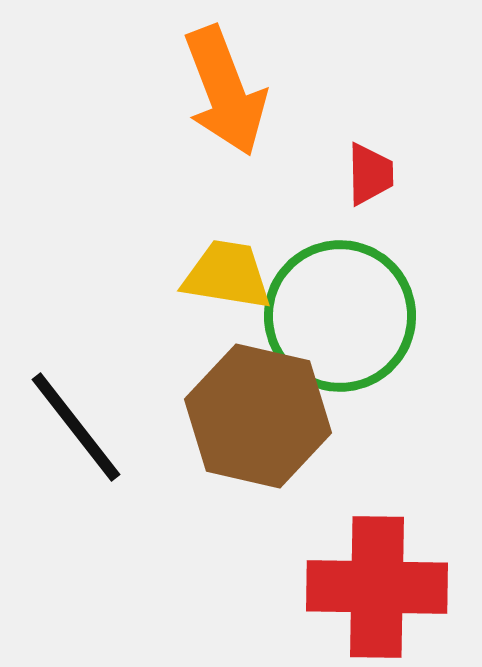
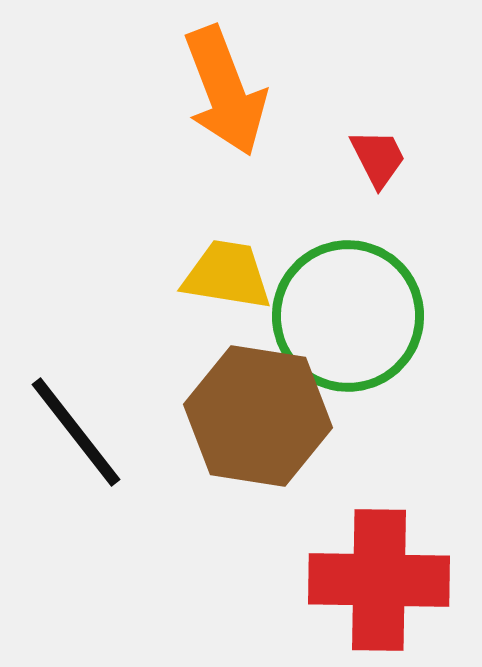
red trapezoid: moved 8 px right, 16 px up; rotated 26 degrees counterclockwise
green circle: moved 8 px right
brown hexagon: rotated 4 degrees counterclockwise
black line: moved 5 px down
red cross: moved 2 px right, 7 px up
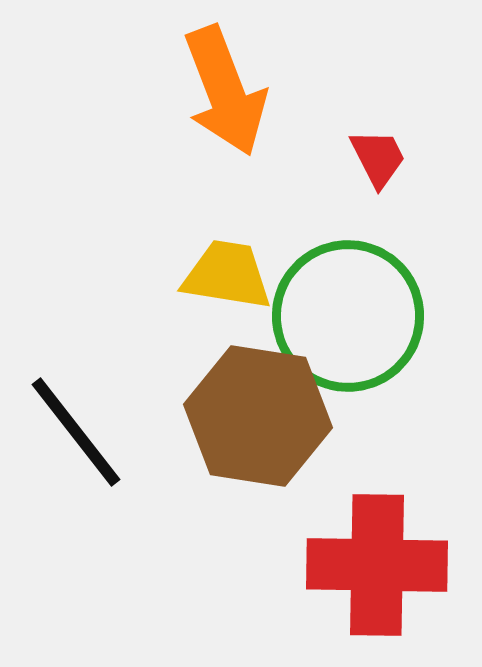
red cross: moved 2 px left, 15 px up
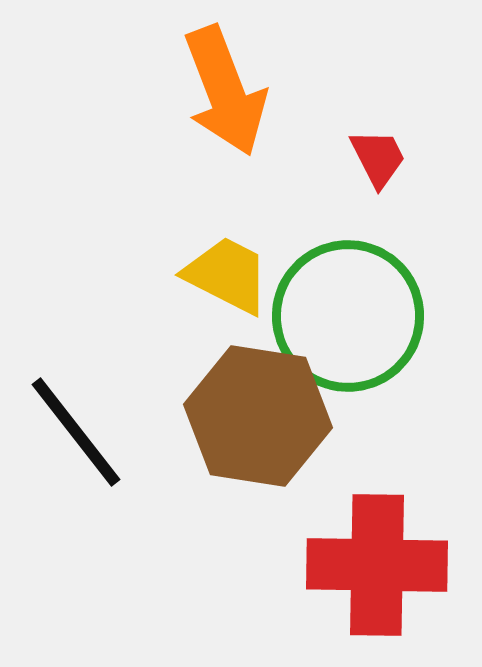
yellow trapezoid: rotated 18 degrees clockwise
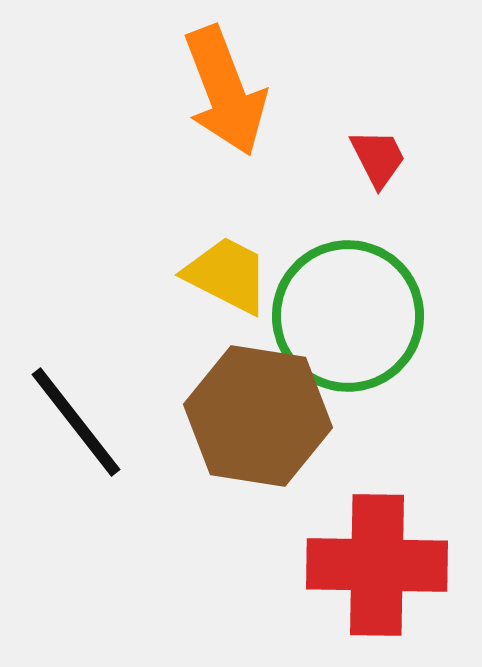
black line: moved 10 px up
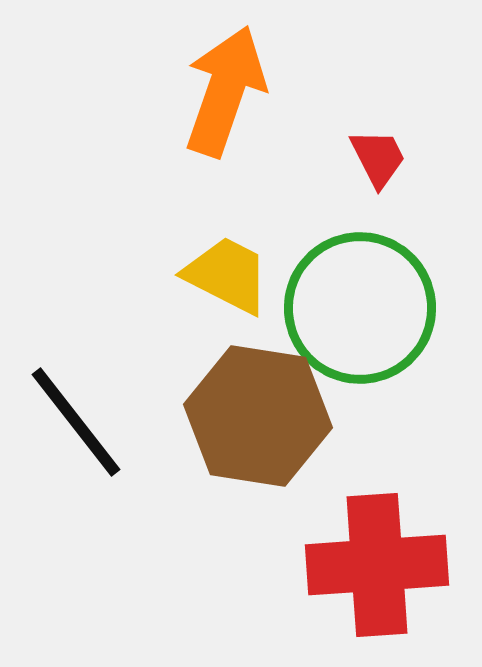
orange arrow: rotated 140 degrees counterclockwise
green circle: moved 12 px right, 8 px up
red cross: rotated 5 degrees counterclockwise
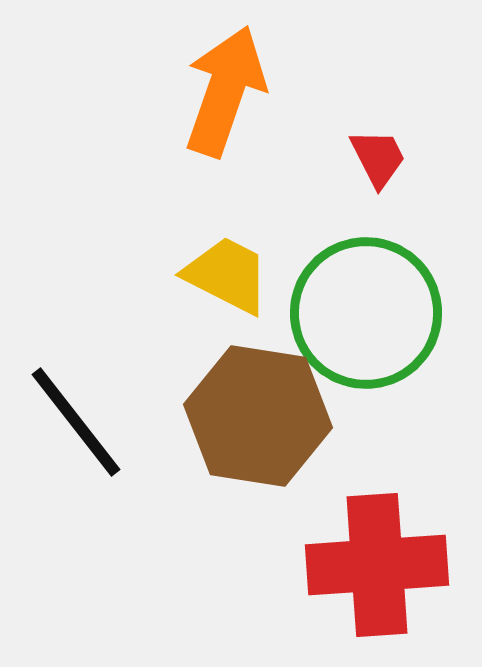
green circle: moved 6 px right, 5 px down
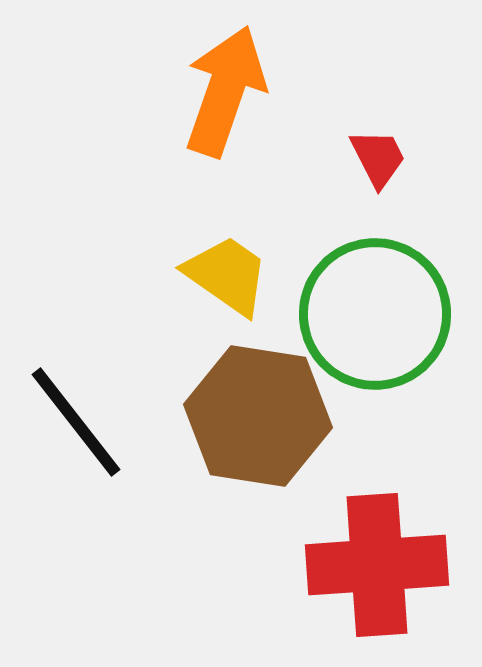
yellow trapezoid: rotated 8 degrees clockwise
green circle: moved 9 px right, 1 px down
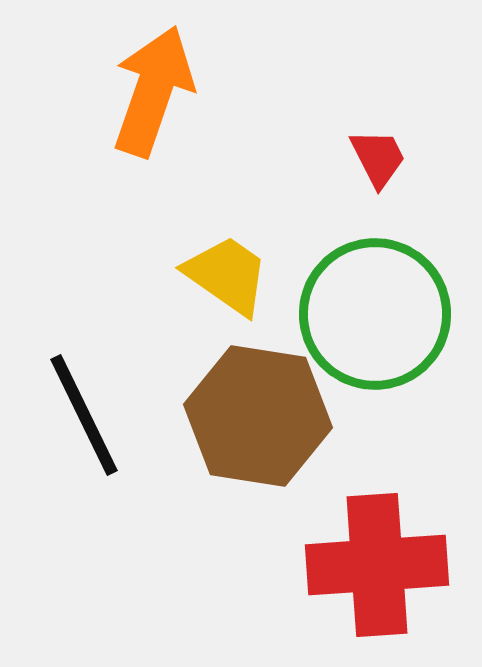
orange arrow: moved 72 px left
black line: moved 8 px right, 7 px up; rotated 12 degrees clockwise
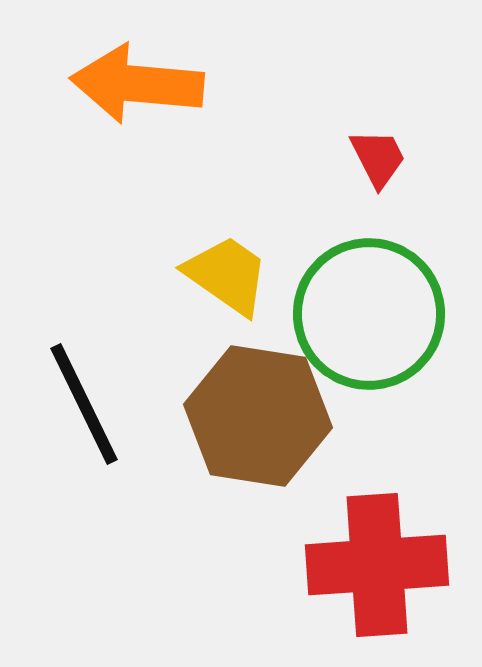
orange arrow: moved 16 px left, 7 px up; rotated 104 degrees counterclockwise
green circle: moved 6 px left
black line: moved 11 px up
